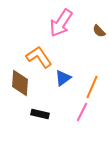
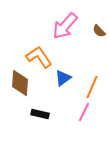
pink arrow: moved 4 px right, 3 px down; rotated 8 degrees clockwise
pink line: moved 2 px right
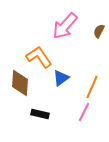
brown semicircle: rotated 72 degrees clockwise
blue triangle: moved 2 px left
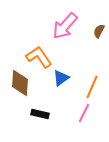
pink line: moved 1 px down
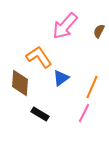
black rectangle: rotated 18 degrees clockwise
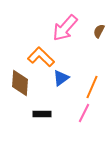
pink arrow: moved 2 px down
orange L-shape: moved 2 px right; rotated 12 degrees counterclockwise
black rectangle: moved 2 px right; rotated 30 degrees counterclockwise
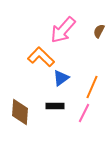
pink arrow: moved 2 px left, 2 px down
brown diamond: moved 29 px down
black rectangle: moved 13 px right, 8 px up
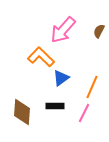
brown diamond: moved 2 px right
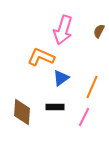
pink arrow: rotated 24 degrees counterclockwise
orange L-shape: rotated 20 degrees counterclockwise
black rectangle: moved 1 px down
pink line: moved 4 px down
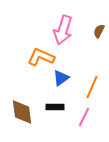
brown diamond: rotated 12 degrees counterclockwise
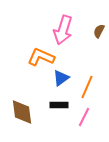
orange line: moved 5 px left
black rectangle: moved 4 px right, 2 px up
